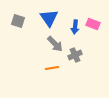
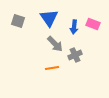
blue arrow: moved 1 px left
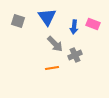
blue triangle: moved 2 px left, 1 px up
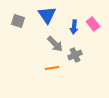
blue triangle: moved 2 px up
pink rectangle: rotated 32 degrees clockwise
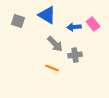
blue triangle: rotated 24 degrees counterclockwise
blue arrow: rotated 80 degrees clockwise
gray cross: rotated 16 degrees clockwise
orange line: rotated 32 degrees clockwise
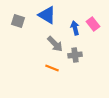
blue arrow: moved 1 px right, 1 px down; rotated 80 degrees clockwise
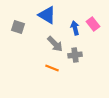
gray square: moved 6 px down
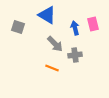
pink rectangle: rotated 24 degrees clockwise
